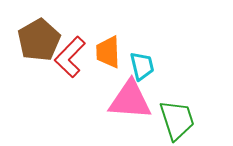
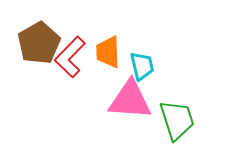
brown pentagon: moved 3 px down
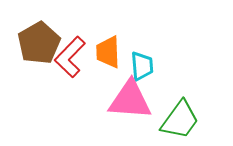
cyan trapezoid: rotated 8 degrees clockwise
green trapezoid: moved 3 px right; rotated 54 degrees clockwise
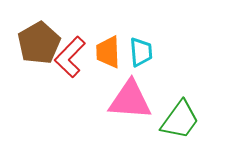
cyan trapezoid: moved 1 px left, 14 px up
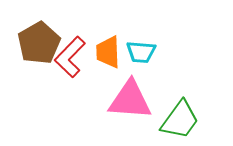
cyan trapezoid: rotated 100 degrees clockwise
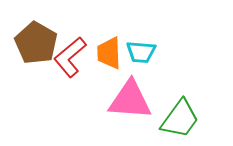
brown pentagon: moved 3 px left; rotated 12 degrees counterclockwise
orange trapezoid: moved 1 px right, 1 px down
red L-shape: rotated 6 degrees clockwise
green trapezoid: moved 1 px up
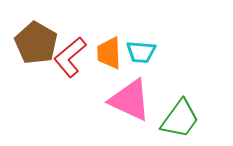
pink triangle: rotated 21 degrees clockwise
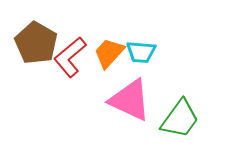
orange trapezoid: rotated 44 degrees clockwise
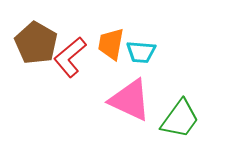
orange trapezoid: moved 2 px right, 9 px up; rotated 32 degrees counterclockwise
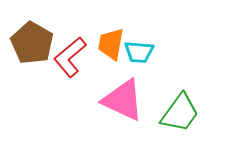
brown pentagon: moved 4 px left
cyan trapezoid: moved 2 px left
pink triangle: moved 7 px left
green trapezoid: moved 6 px up
